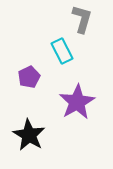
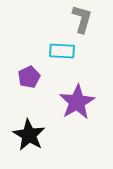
cyan rectangle: rotated 60 degrees counterclockwise
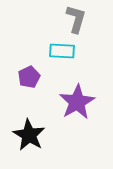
gray L-shape: moved 6 px left
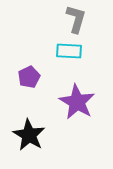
cyan rectangle: moved 7 px right
purple star: rotated 12 degrees counterclockwise
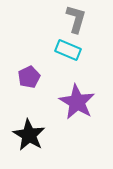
cyan rectangle: moved 1 px left, 1 px up; rotated 20 degrees clockwise
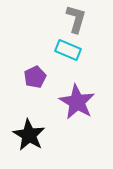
purple pentagon: moved 6 px right
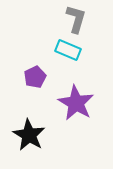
purple star: moved 1 px left, 1 px down
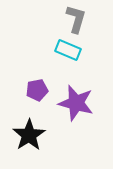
purple pentagon: moved 2 px right, 13 px down; rotated 15 degrees clockwise
purple star: rotated 15 degrees counterclockwise
black star: rotated 8 degrees clockwise
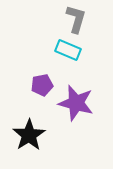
purple pentagon: moved 5 px right, 5 px up
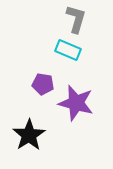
purple pentagon: moved 1 px right, 1 px up; rotated 20 degrees clockwise
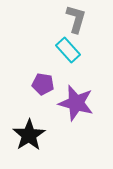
cyan rectangle: rotated 25 degrees clockwise
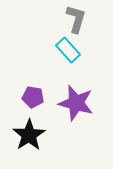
purple pentagon: moved 10 px left, 13 px down
